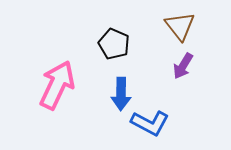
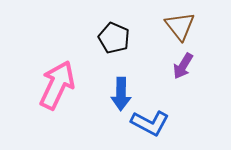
black pentagon: moved 6 px up
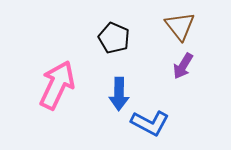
blue arrow: moved 2 px left
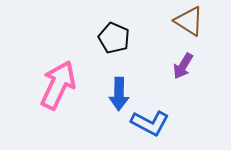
brown triangle: moved 9 px right, 5 px up; rotated 20 degrees counterclockwise
pink arrow: moved 1 px right
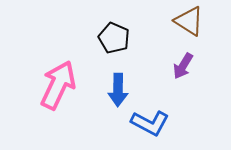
blue arrow: moved 1 px left, 4 px up
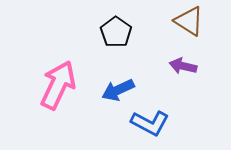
black pentagon: moved 2 px right, 6 px up; rotated 12 degrees clockwise
purple arrow: rotated 72 degrees clockwise
blue arrow: rotated 64 degrees clockwise
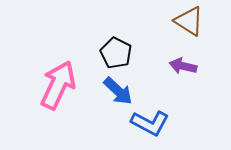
black pentagon: moved 21 px down; rotated 8 degrees counterclockwise
blue arrow: moved 1 px down; rotated 112 degrees counterclockwise
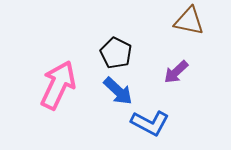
brown triangle: rotated 20 degrees counterclockwise
purple arrow: moved 7 px left, 6 px down; rotated 56 degrees counterclockwise
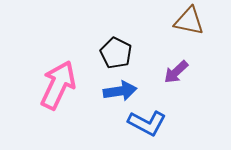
blue arrow: moved 2 px right; rotated 52 degrees counterclockwise
blue L-shape: moved 3 px left
